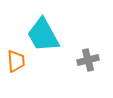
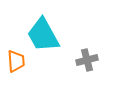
gray cross: moved 1 px left
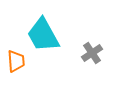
gray cross: moved 5 px right, 7 px up; rotated 20 degrees counterclockwise
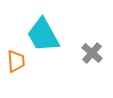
gray cross: rotated 15 degrees counterclockwise
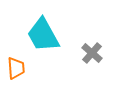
orange trapezoid: moved 7 px down
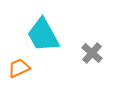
orange trapezoid: moved 3 px right; rotated 110 degrees counterclockwise
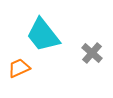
cyan trapezoid: rotated 9 degrees counterclockwise
